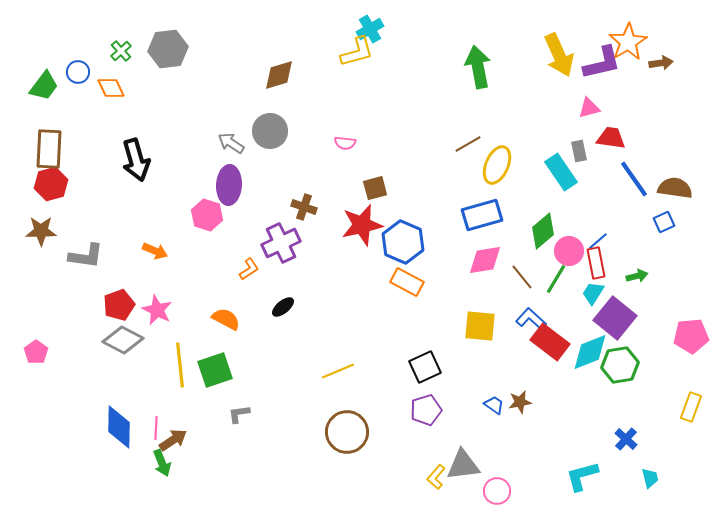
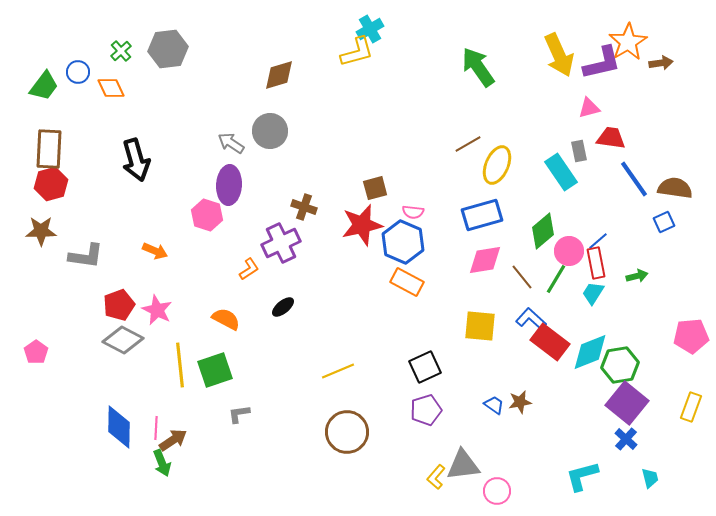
green arrow at (478, 67): rotated 24 degrees counterclockwise
pink semicircle at (345, 143): moved 68 px right, 69 px down
purple square at (615, 318): moved 12 px right, 85 px down
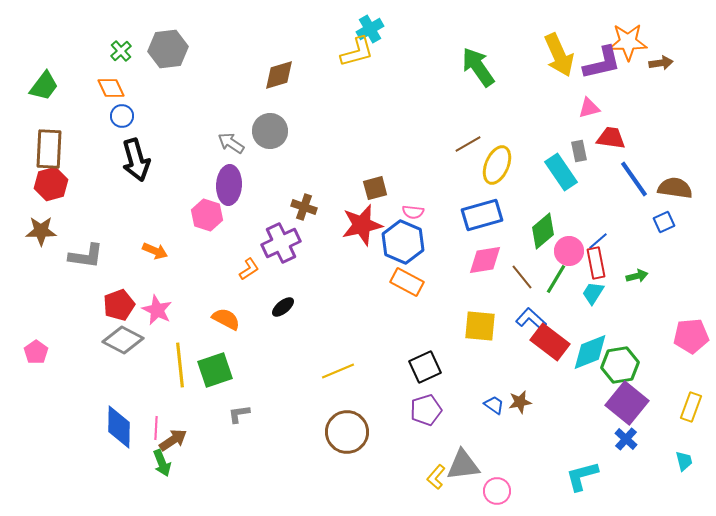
orange star at (628, 42): rotated 30 degrees clockwise
blue circle at (78, 72): moved 44 px right, 44 px down
cyan trapezoid at (650, 478): moved 34 px right, 17 px up
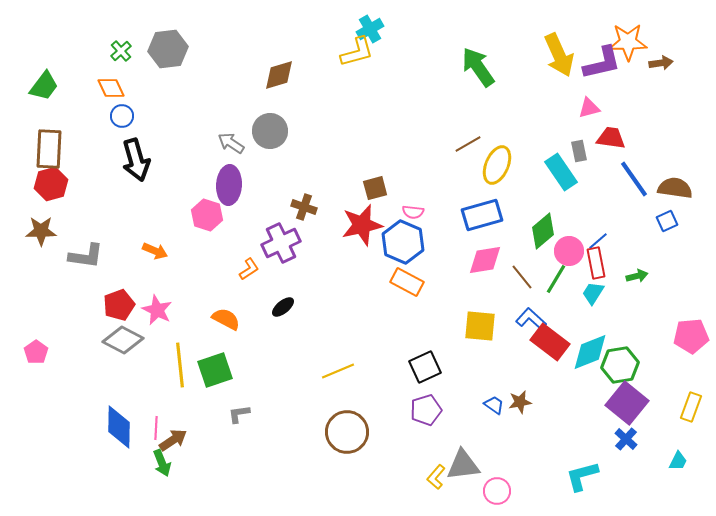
blue square at (664, 222): moved 3 px right, 1 px up
cyan trapezoid at (684, 461): moved 6 px left; rotated 40 degrees clockwise
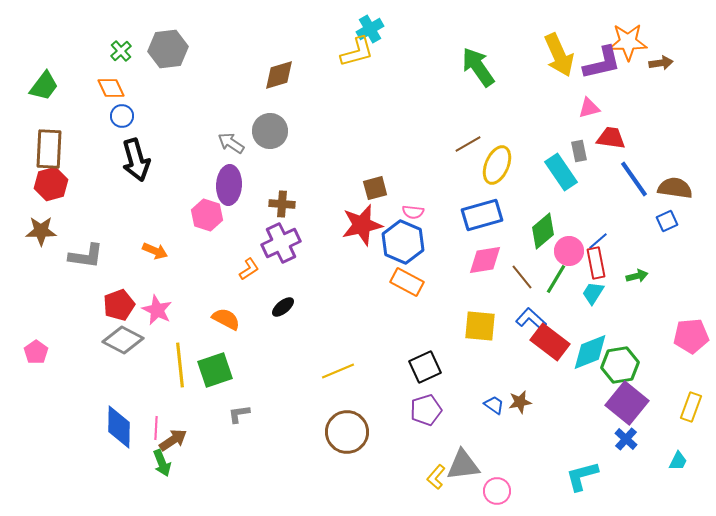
brown cross at (304, 207): moved 22 px left, 3 px up; rotated 15 degrees counterclockwise
